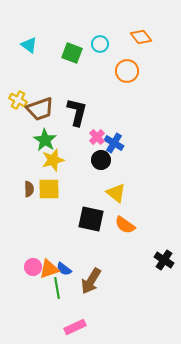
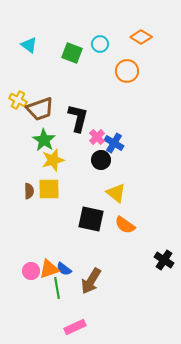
orange diamond: rotated 20 degrees counterclockwise
black L-shape: moved 1 px right, 6 px down
green star: moved 1 px left
brown semicircle: moved 2 px down
pink circle: moved 2 px left, 4 px down
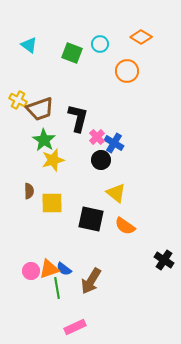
yellow square: moved 3 px right, 14 px down
orange semicircle: moved 1 px down
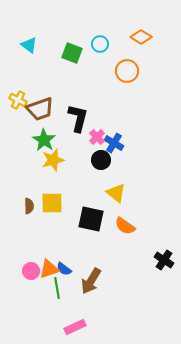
brown semicircle: moved 15 px down
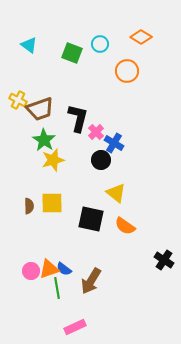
pink cross: moved 1 px left, 5 px up
